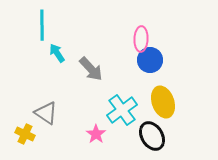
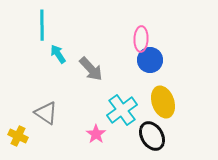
cyan arrow: moved 1 px right, 1 px down
yellow cross: moved 7 px left, 2 px down
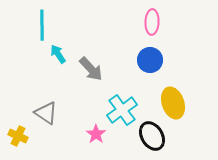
pink ellipse: moved 11 px right, 17 px up
yellow ellipse: moved 10 px right, 1 px down
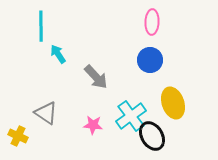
cyan line: moved 1 px left, 1 px down
gray arrow: moved 5 px right, 8 px down
cyan cross: moved 9 px right, 6 px down
pink star: moved 3 px left, 9 px up; rotated 30 degrees counterclockwise
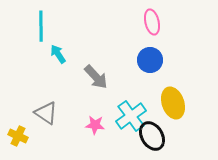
pink ellipse: rotated 15 degrees counterclockwise
pink star: moved 2 px right
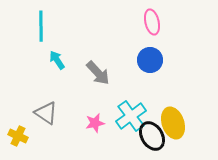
cyan arrow: moved 1 px left, 6 px down
gray arrow: moved 2 px right, 4 px up
yellow ellipse: moved 20 px down
pink star: moved 2 px up; rotated 18 degrees counterclockwise
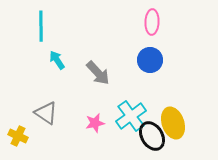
pink ellipse: rotated 15 degrees clockwise
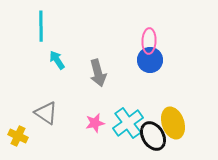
pink ellipse: moved 3 px left, 19 px down
gray arrow: rotated 28 degrees clockwise
cyan cross: moved 3 px left, 7 px down
black ellipse: moved 1 px right
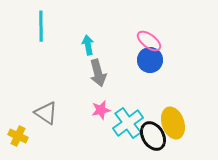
pink ellipse: rotated 55 degrees counterclockwise
cyan arrow: moved 31 px right, 15 px up; rotated 24 degrees clockwise
pink star: moved 6 px right, 13 px up
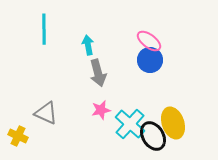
cyan line: moved 3 px right, 3 px down
gray triangle: rotated 10 degrees counterclockwise
cyan cross: moved 2 px right, 1 px down; rotated 12 degrees counterclockwise
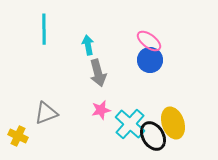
gray triangle: rotated 45 degrees counterclockwise
